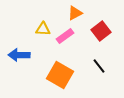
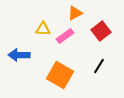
black line: rotated 70 degrees clockwise
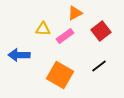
black line: rotated 21 degrees clockwise
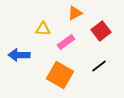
pink rectangle: moved 1 px right, 6 px down
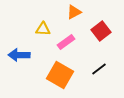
orange triangle: moved 1 px left, 1 px up
black line: moved 3 px down
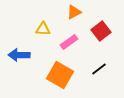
pink rectangle: moved 3 px right
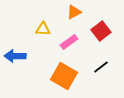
blue arrow: moved 4 px left, 1 px down
black line: moved 2 px right, 2 px up
orange square: moved 4 px right, 1 px down
